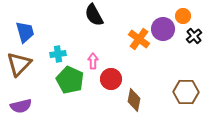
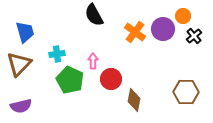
orange cross: moved 4 px left, 7 px up
cyan cross: moved 1 px left
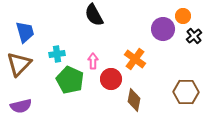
orange cross: moved 27 px down
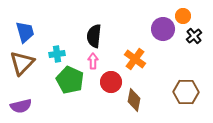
black semicircle: moved 21 px down; rotated 35 degrees clockwise
brown triangle: moved 3 px right, 1 px up
red circle: moved 3 px down
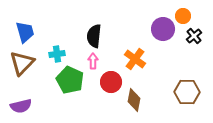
brown hexagon: moved 1 px right
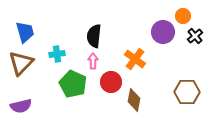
purple circle: moved 3 px down
black cross: moved 1 px right
brown triangle: moved 1 px left
green pentagon: moved 3 px right, 4 px down
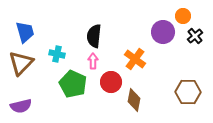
cyan cross: rotated 21 degrees clockwise
brown hexagon: moved 1 px right
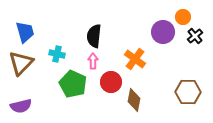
orange circle: moved 1 px down
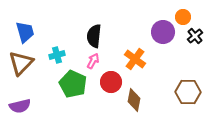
cyan cross: moved 1 px down; rotated 28 degrees counterclockwise
pink arrow: rotated 28 degrees clockwise
purple semicircle: moved 1 px left
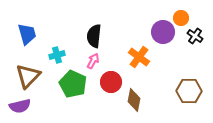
orange circle: moved 2 px left, 1 px down
blue trapezoid: moved 2 px right, 2 px down
black cross: rotated 14 degrees counterclockwise
orange cross: moved 4 px right, 2 px up
brown triangle: moved 7 px right, 13 px down
brown hexagon: moved 1 px right, 1 px up
